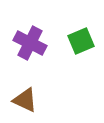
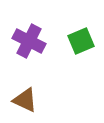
purple cross: moved 1 px left, 2 px up
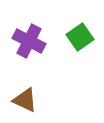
green square: moved 1 px left, 4 px up; rotated 12 degrees counterclockwise
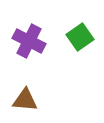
brown triangle: rotated 20 degrees counterclockwise
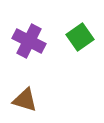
brown triangle: rotated 12 degrees clockwise
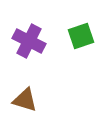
green square: moved 1 px right, 1 px up; rotated 16 degrees clockwise
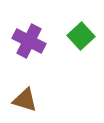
green square: rotated 24 degrees counterclockwise
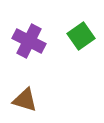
green square: rotated 8 degrees clockwise
